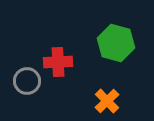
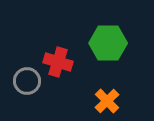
green hexagon: moved 8 px left; rotated 15 degrees counterclockwise
red cross: rotated 20 degrees clockwise
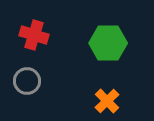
red cross: moved 24 px left, 27 px up
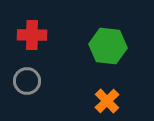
red cross: moved 2 px left; rotated 16 degrees counterclockwise
green hexagon: moved 3 px down; rotated 6 degrees clockwise
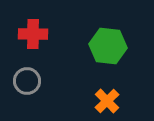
red cross: moved 1 px right, 1 px up
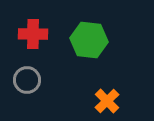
green hexagon: moved 19 px left, 6 px up
gray circle: moved 1 px up
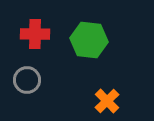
red cross: moved 2 px right
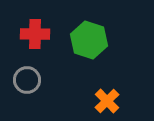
green hexagon: rotated 12 degrees clockwise
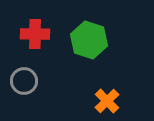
gray circle: moved 3 px left, 1 px down
